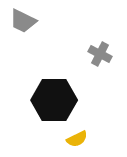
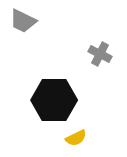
yellow semicircle: moved 1 px left, 1 px up
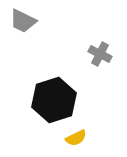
black hexagon: rotated 18 degrees counterclockwise
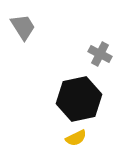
gray trapezoid: moved 6 px down; rotated 148 degrees counterclockwise
black hexagon: moved 25 px right, 1 px up; rotated 6 degrees clockwise
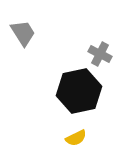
gray trapezoid: moved 6 px down
black hexagon: moved 8 px up
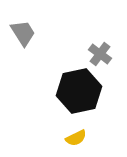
gray cross: rotated 10 degrees clockwise
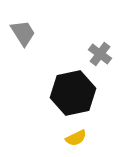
black hexagon: moved 6 px left, 2 px down
